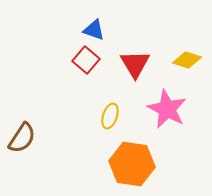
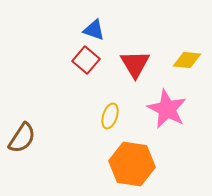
yellow diamond: rotated 12 degrees counterclockwise
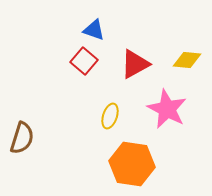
red square: moved 2 px left, 1 px down
red triangle: rotated 32 degrees clockwise
brown semicircle: rotated 16 degrees counterclockwise
